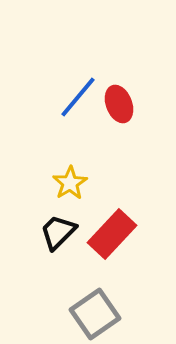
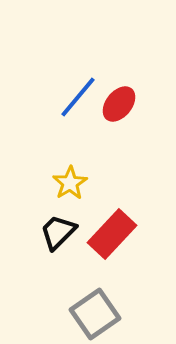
red ellipse: rotated 60 degrees clockwise
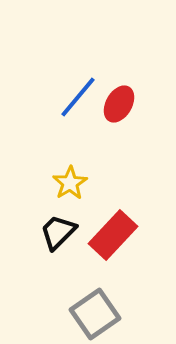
red ellipse: rotated 9 degrees counterclockwise
red rectangle: moved 1 px right, 1 px down
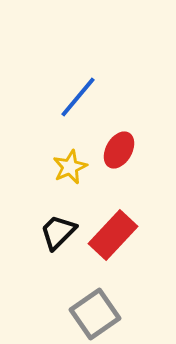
red ellipse: moved 46 px down
yellow star: moved 16 px up; rotated 8 degrees clockwise
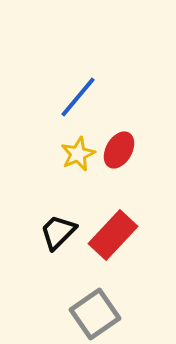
yellow star: moved 8 px right, 13 px up
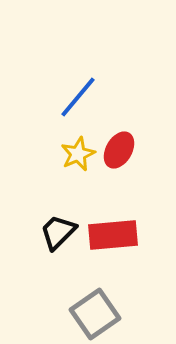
red rectangle: rotated 42 degrees clockwise
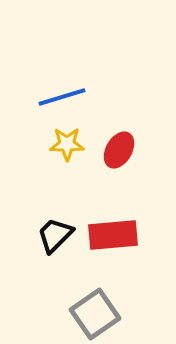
blue line: moved 16 px left; rotated 33 degrees clockwise
yellow star: moved 11 px left, 10 px up; rotated 24 degrees clockwise
black trapezoid: moved 3 px left, 3 px down
